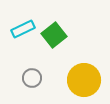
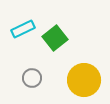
green square: moved 1 px right, 3 px down
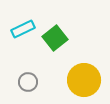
gray circle: moved 4 px left, 4 px down
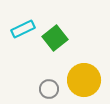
gray circle: moved 21 px right, 7 px down
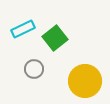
yellow circle: moved 1 px right, 1 px down
gray circle: moved 15 px left, 20 px up
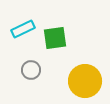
green square: rotated 30 degrees clockwise
gray circle: moved 3 px left, 1 px down
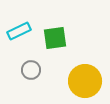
cyan rectangle: moved 4 px left, 2 px down
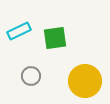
gray circle: moved 6 px down
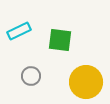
green square: moved 5 px right, 2 px down; rotated 15 degrees clockwise
yellow circle: moved 1 px right, 1 px down
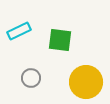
gray circle: moved 2 px down
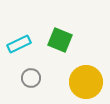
cyan rectangle: moved 13 px down
green square: rotated 15 degrees clockwise
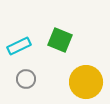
cyan rectangle: moved 2 px down
gray circle: moved 5 px left, 1 px down
